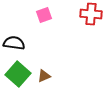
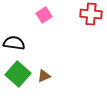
pink square: rotated 14 degrees counterclockwise
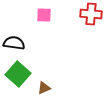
pink square: rotated 35 degrees clockwise
brown triangle: moved 12 px down
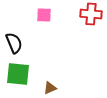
black semicircle: rotated 60 degrees clockwise
green square: rotated 35 degrees counterclockwise
brown triangle: moved 6 px right
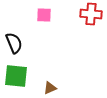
green square: moved 2 px left, 2 px down
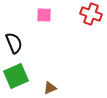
red cross: rotated 15 degrees clockwise
green square: rotated 30 degrees counterclockwise
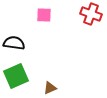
black semicircle: rotated 60 degrees counterclockwise
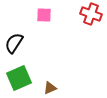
black semicircle: rotated 65 degrees counterclockwise
green square: moved 3 px right, 2 px down
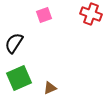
pink square: rotated 21 degrees counterclockwise
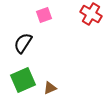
red cross: rotated 10 degrees clockwise
black semicircle: moved 9 px right
green square: moved 4 px right, 2 px down
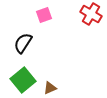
green square: rotated 15 degrees counterclockwise
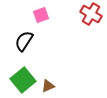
pink square: moved 3 px left
black semicircle: moved 1 px right, 2 px up
brown triangle: moved 2 px left, 2 px up
